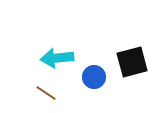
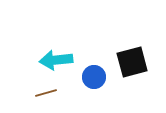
cyan arrow: moved 1 px left, 2 px down
brown line: rotated 50 degrees counterclockwise
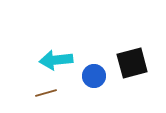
black square: moved 1 px down
blue circle: moved 1 px up
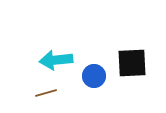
black square: rotated 12 degrees clockwise
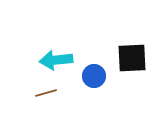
black square: moved 5 px up
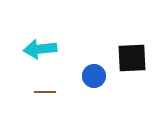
cyan arrow: moved 16 px left, 11 px up
brown line: moved 1 px left, 1 px up; rotated 15 degrees clockwise
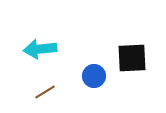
brown line: rotated 30 degrees counterclockwise
